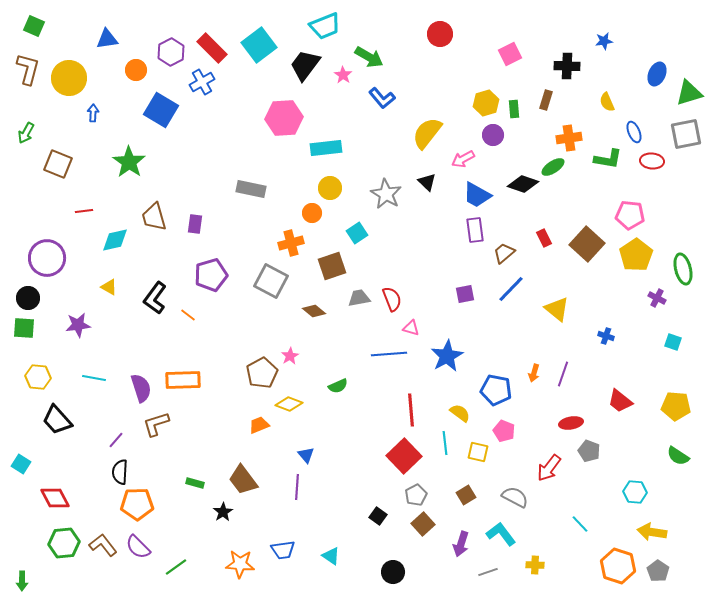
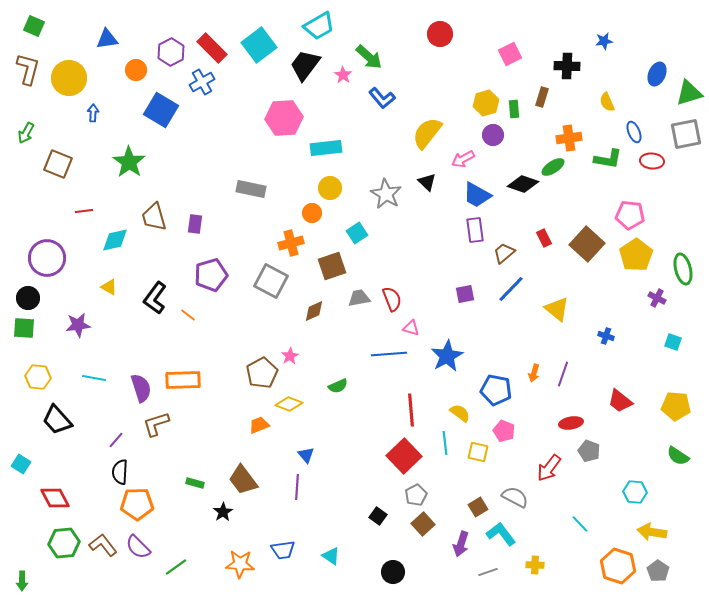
cyan trapezoid at (325, 26): moved 6 px left; rotated 8 degrees counterclockwise
green arrow at (369, 57): rotated 12 degrees clockwise
brown rectangle at (546, 100): moved 4 px left, 3 px up
brown diamond at (314, 311): rotated 65 degrees counterclockwise
brown square at (466, 495): moved 12 px right, 12 px down
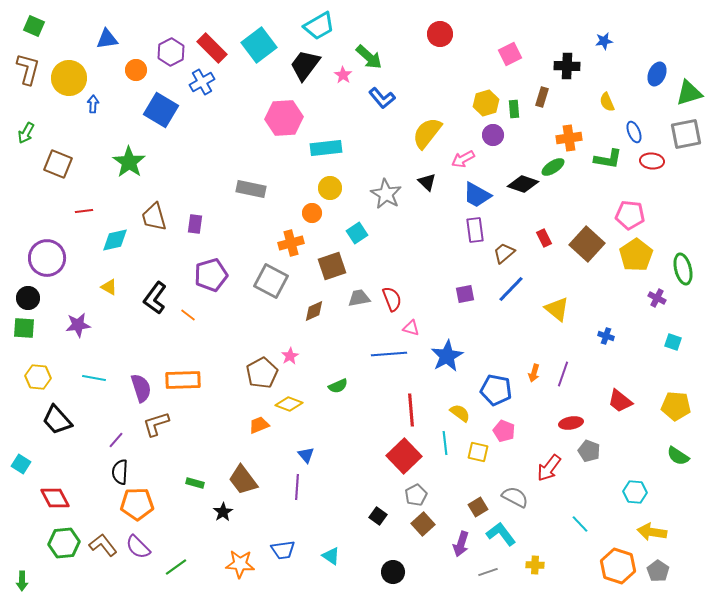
blue arrow at (93, 113): moved 9 px up
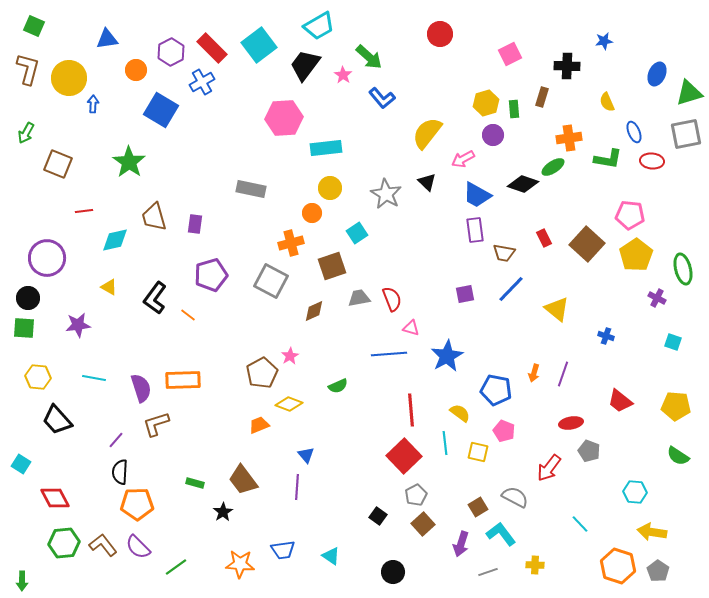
brown trapezoid at (504, 253): rotated 130 degrees counterclockwise
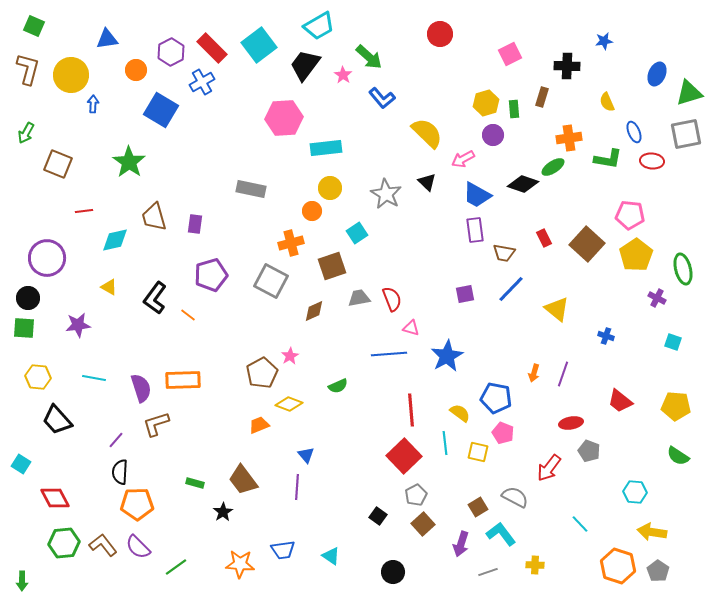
yellow circle at (69, 78): moved 2 px right, 3 px up
yellow semicircle at (427, 133): rotated 96 degrees clockwise
orange circle at (312, 213): moved 2 px up
blue pentagon at (496, 390): moved 8 px down
pink pentagon at (504, 431): moved 1 px left, 2 px down
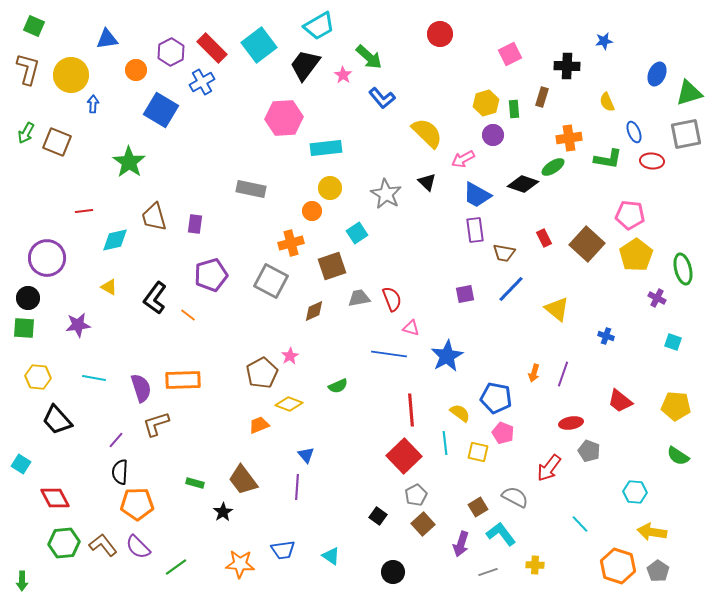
brown square at (58, 164): moved 1 px left, 22 px up
blue line at (389, 354): rotated 12 degrees clockwise
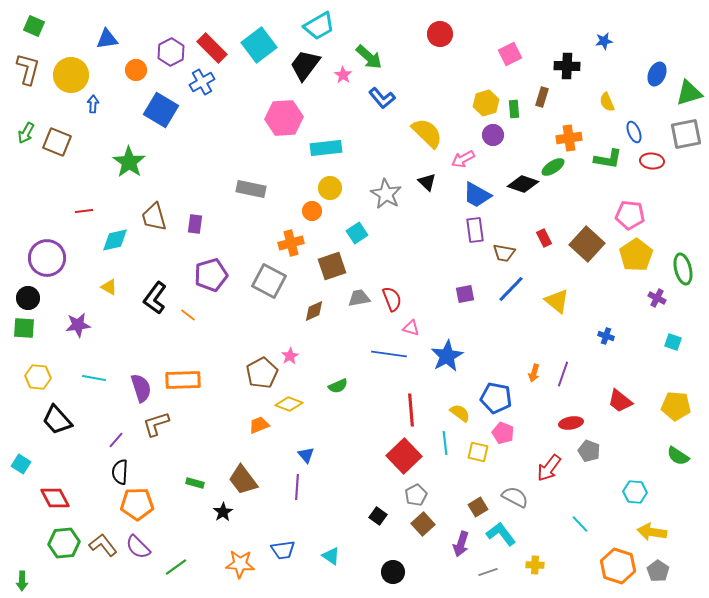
gray square at (271, 281): moved 2 px left
yellow triangle at (557, 309): moved 8 px up
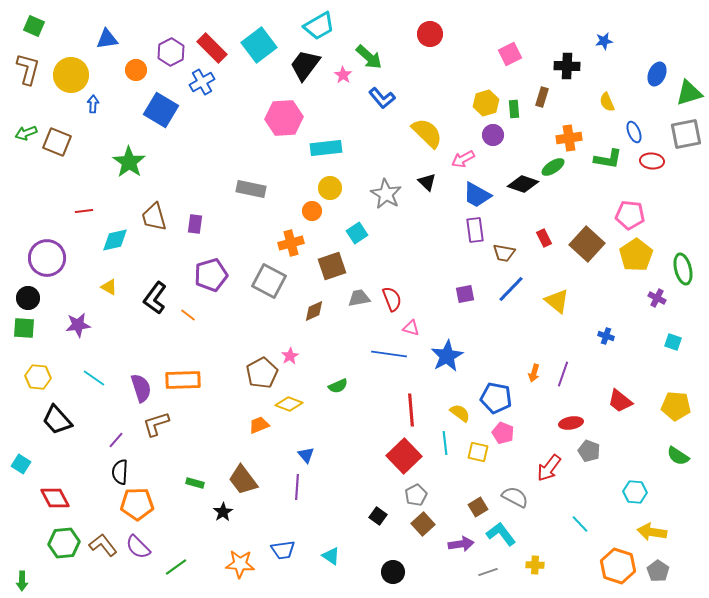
red circle at (440, 34): moved 10 px left
green arrow at (26, 133): rotated 40 degrees clockwise
cyan line at (94, 378): rotated 25 degrees clockwise
purple arrow at (461, 544): rotated 115 degrees counterclockwise
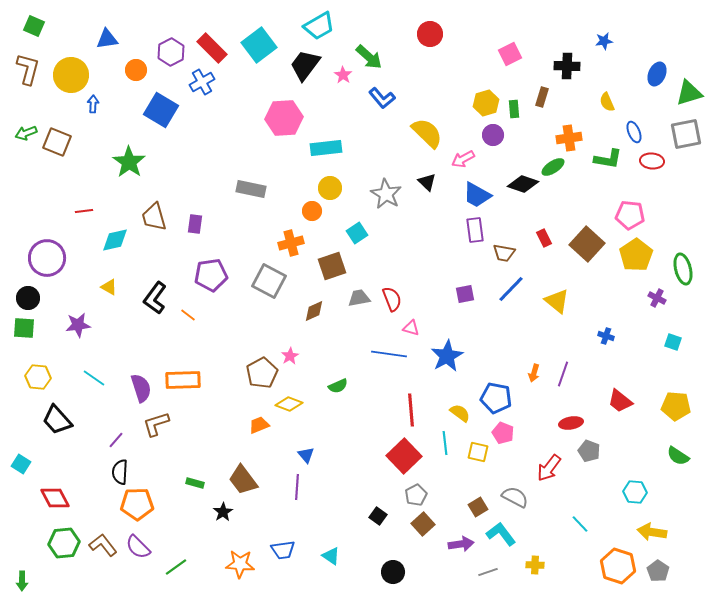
purple pentagon at (211, 275): rotated 8 degrees clockwise
